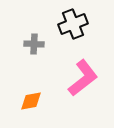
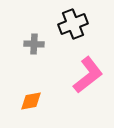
pink L-shape: moved 5 px right, 3 px up
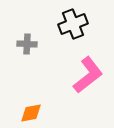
gray cross: moved 7 px left
orange diamond: moved 12 px down
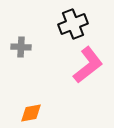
gray cross: moved 6 px left, 3 px down
pink L-shape: moved 10 px up
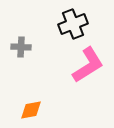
pink L-shape: rotated 6 degrees clockwise
orange diamond: moved 3 px up
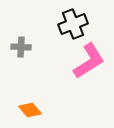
pink L-shape: moved 1 px right, 4 px up
orange diamond: moved 1 px left; rotated 60 degrees clockwise
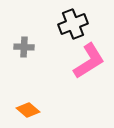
gray cross: moved 3 px right
orange diamond: moved 2 px left; rotated 10 degrees counterclockwise
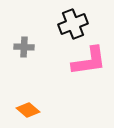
pink L-shape: rotated 24 degrees clockwise
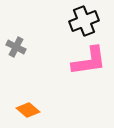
black cross: moved 11 px right, 3 px up
gray cross: moved 8 px left; rotated 24 degrees clockwise
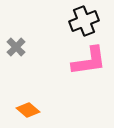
gray cross: rotated 18 degrees clockwise
